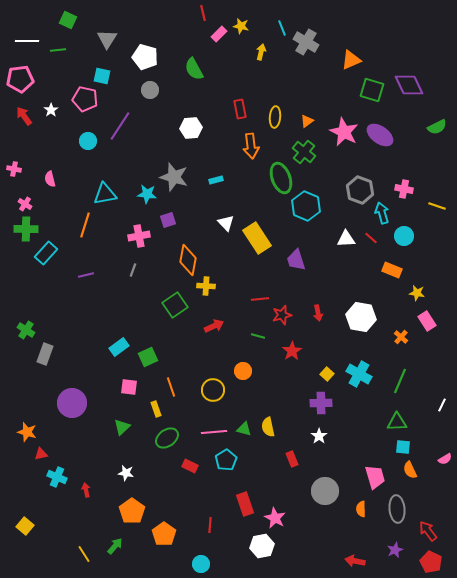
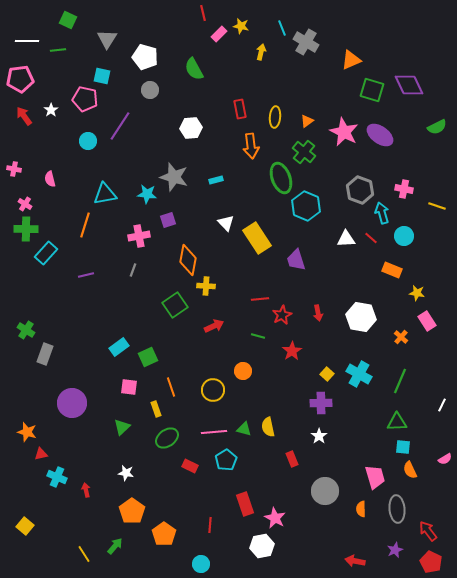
red star at (282, 315): rotated 12 degrees counterclockwise
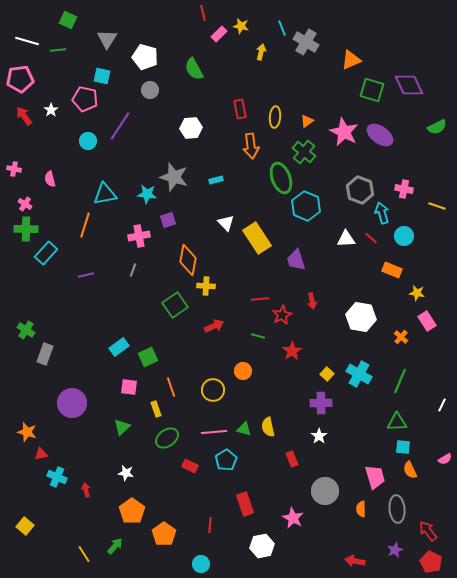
white line at (27, 41): rotated 15 degrees clockwise
red arrow at (318, 313): moved 6 px left, 12 px up
pink star at (275, 518): moved 18 px right
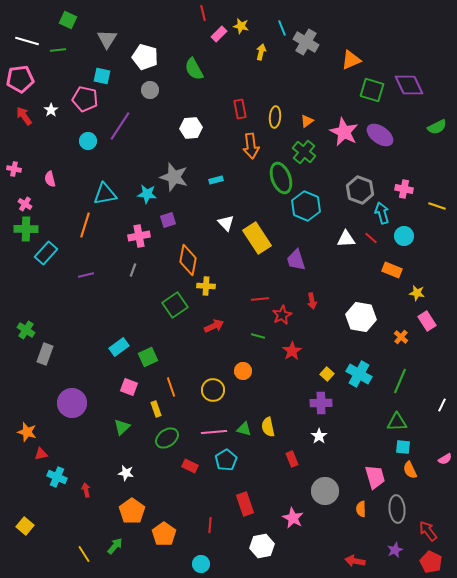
pink square at (129, 387): rotated 12 degrees clockwise
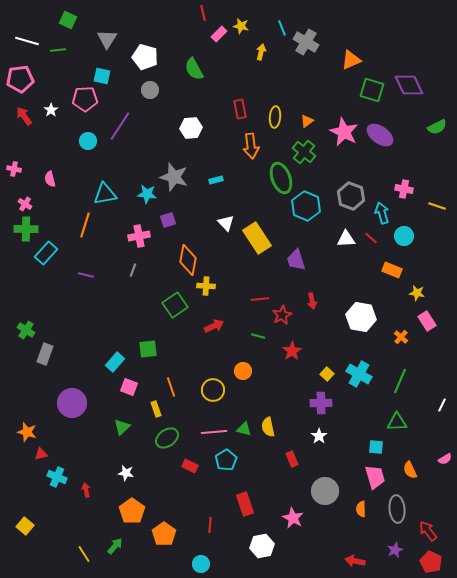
pink pentagon at (85, 99): rotated 15 degrees counterclockwise
gray hexagon at (360, 190): moved 9 px left, 6 px down
purple line at (86, 275): rotated 28 degrees clockwise
cyan rectangle at (119, 347): moved 4 px left, 15 px down; rotated 12 degrees counterclockwise
green square at (148, 357): moved 8 px up; rotated 18 degrees clockwise
cyan square at (403, 447): moved 27 px left
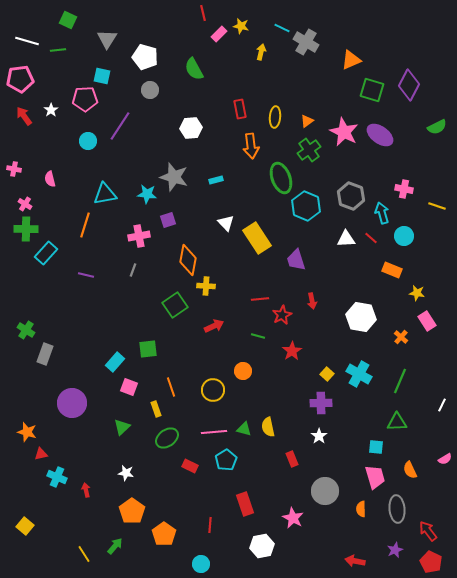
cyan line at (282, 28): rotated 42 degrees counterclockwise
purple diamond at (409, 85): rotated 52 degrees clockwise
green cross at (304, 152): moved 5 px right, 2 px up; rotated 15 degrees clockwise
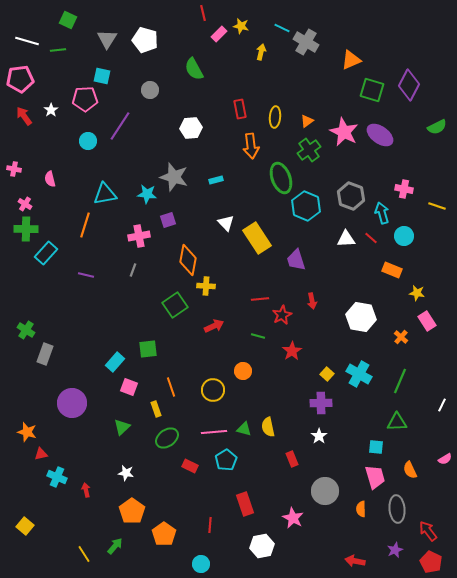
white pentagon at (145, 57): moved 17 px up
